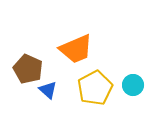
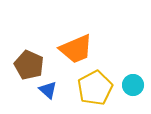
brown pentagon: moved 1 px right, 4 px up
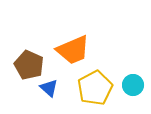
orange trapezoid: moved 3 px left, 1 px down
blue triangle: moved 1 px right, 2 px up
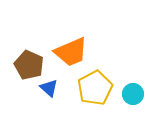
orange trapezoid: moved 2 px left, 2 px down
cyan circle: moved 9 px down
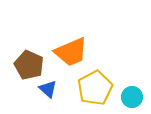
blue triangle: moved 1 px left, 1 px down
cyan circle: moved 1 px left, 3 px down
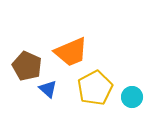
brown pentagon: moved 2 px left, 1 px down
